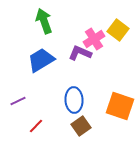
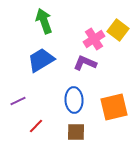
purple L-shape: moved 5 px right, 10 px down
orange square: moved 6 px left, 1 px down; rotated 32 degrees counterclockwise
brown square: moved 5 px left, 6 px down; rotated 36 degrees clockwise
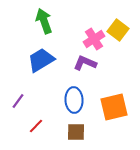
purple line: rotated 28 degrees counterclockwise
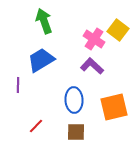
pink cross: rotated 25 degrees counterclockwise
purple L-shape: moved 7 px right, 3 px down; rotated 20 degrees clockwise
purple line: moved 16 px up; rotated 35 degrees counterclockwise
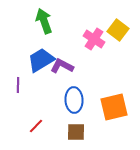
purple L-shape: moved 30 px left; rotated 15 degrees counterclockwise
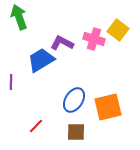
green arrow: moved 25 px left, 4 px up
pink cross: rotated 15 degrees counterclockwise
purple L-shape: moved 23 px up
purple line: moved 7 px left, 3 px up
blue ellipse: rotated 35 degrees clockwise
orange square: moved 6 px left
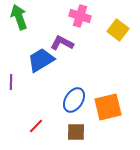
pink cross: moved 14 px left, 23 px up
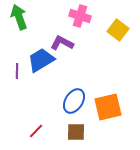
purple line: moved 6 px right, 11 px up
blue ellipse: moved 1 px down
red line: moved 5 px down
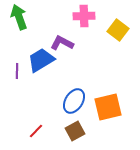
pink cross: moved 4 px right; rotated 20 degrees counterclockwise
brown square: moved 1 px left, 1 px up; rotated 30 degrees counterclockwise
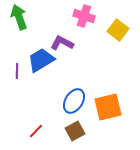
pink cross: rotated 20 degrees clockwise
